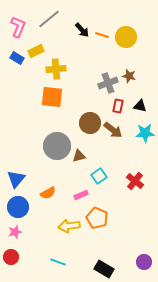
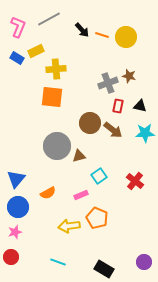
gray line: rotated 10 degrees clockwise
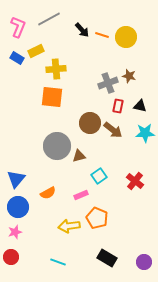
black rectangle: moved 3 px right, 11 px up
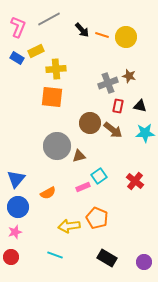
pink rectangle: moved 2 px right, 8 px up
cyan line: moved 3 px left, 7 px up
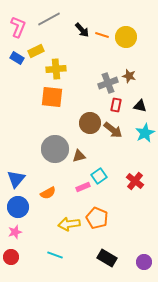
red rectangle: moved 2 px left, 1 px up
cyan star: rotated 24 degrees counterclockwise
gray circle: moved 2 px left, 3 px down
yellow arrow: moved 2 px up
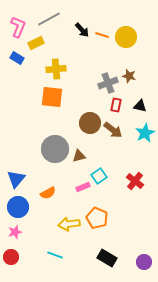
yellow rectangle: moved 8 px up
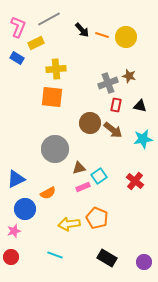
cyan star: moved 2 px left, 6 px down; rotated 18 degrees clockwise
brown triangle: moved 12 px down
blue triangle: rotated 24 degrees clockwise
blue circle: moved 7 px right, 2 px down
pink star: moved 1 px left, 1 px up
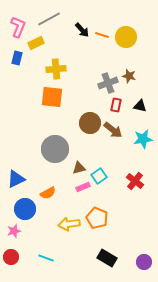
blue rectangle: rotated 72 degrees clockwise
cyan line: moved 9 px left, 3 px down
